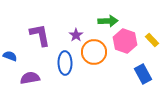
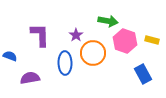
green arrow: rotated 12 degrees clockwise
purple L-shape: rotated 10 degrees clockwise
yellow rectangle: rotated 32 degrees counterclockwise
orange circle: moved 1 px left, 1 px down
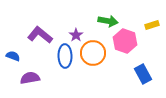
purple L-shape: rotated 50 degrees counterclockwise
yellow rectangle: moved 15 px up; rotated 32 degrees counterclockwise
blue semicircle: moved 3 px right
blue ellipse: moved 7 px up
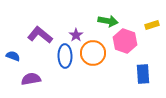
blue rectangle: rotated 24 degrees clockwise
purple semicircle: moved 1 px right, 1 px down
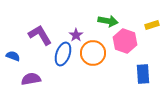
purple L-shape: rotated 20 degrees clockwise
blue ellipse: moved 2 px left, 2 px up; rotated 20 degrees clockwise
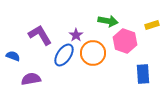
blue ellipse: moved 1 px right, 1 px down; rotated 15 degrees clockwise
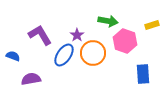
purple star: moved 1 px right
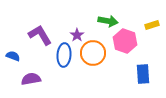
blue ellipse: rotated 30 degrees counterclockwise
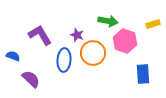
yellow rectangle: moved 1 px right, 1 px up
purple star: rotated 16 degrees counterclockwise
blue ellipse: moved 5 px down
purple semicircle: rotated 54 degrees clockwise
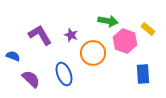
yellow rectangle: moved 5 px left, 5 px down; rotated 56 degrees clockwise
purple star: moved 6 px left
blue ellipse: moved 14 px down; rotated 25 degrees counterclockwise
